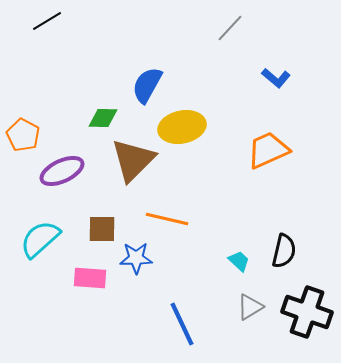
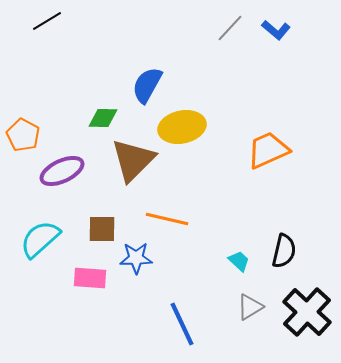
blue L-shape: moved 48 px up
black cross: rotated 24 degrees clockwise
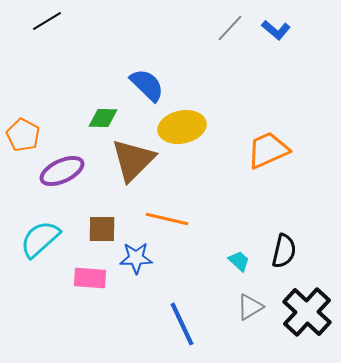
blue semicircle: rotated 105 degrees clockwise
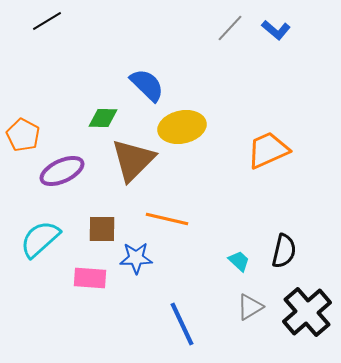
black cross: rotated 6 degrees clockwise
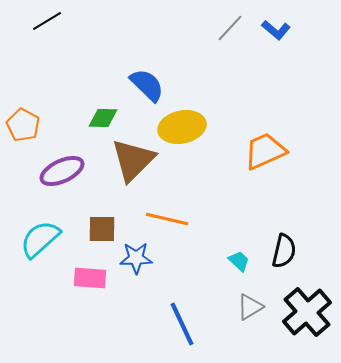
orange pentagon: moved 10 px up
orange trapezoid: moved 3 px left, 1 px down
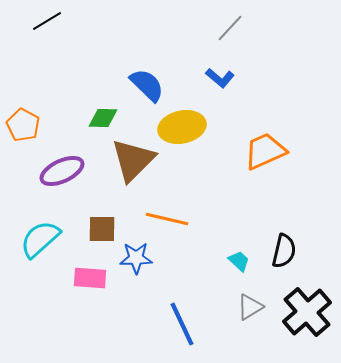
blue L-shape: moved 56 px left, 48 px down
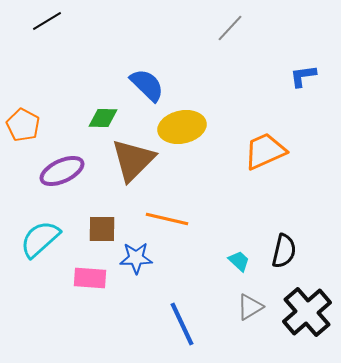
blue L-shape: moved 83 px right, 2 px up; rotated 132 degrees clockwise
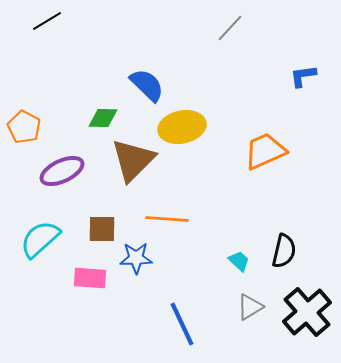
orange pentagon: moved 1 px right, 2 px down
orange line: rotated 9 degrees counterclockwise
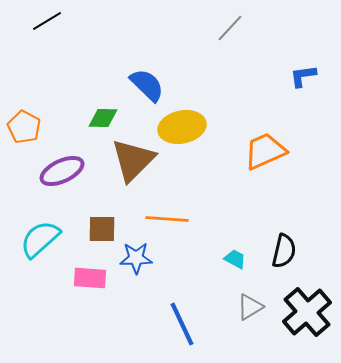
cyan trapezoid: moved 4 px left, 2 px up; rotated 15 degrees counterclockwise
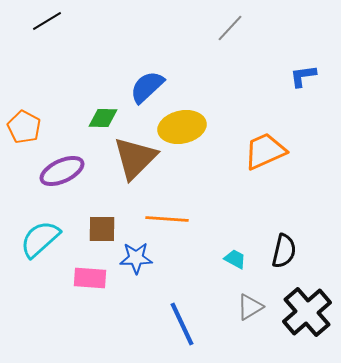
blue semicircle: moved 2 px down; rotated 87 degrees counterclockwise
brown triangle: moved 2 px right, 2 px up
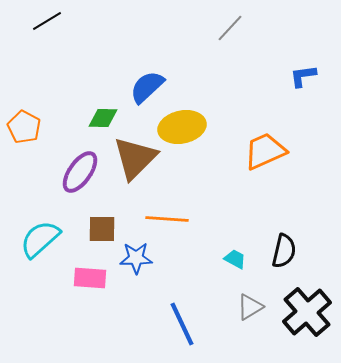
purple ellipse: moved 18 px right, 1 px down; rotated 30 degrees counterclockwise
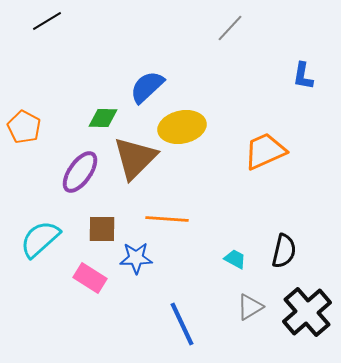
blue L-shape: rotated 72 degrees counterclockwise
pink rectangle: rotated 28 degrees clockwise
